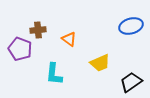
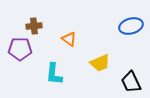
brown cross: moved 4 px left, 4 px up
purple pentagon: rotated 20 degrees counterclockwise
black trapezoid: rotated 80 degrees counterclockwise
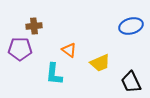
orange triangle: moved 11 px down
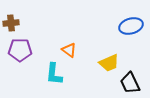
brown cross: moved 23 px left, 3 px up
purple pentagon: moved 1 px down
yellow trapezoid: moved 9 px right
black trapezoid: moved 1 px left, 1 px down
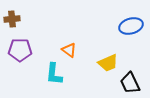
brown cross: moved 1 px right, 4 px up
yellow trapezoid: moved 1 px left
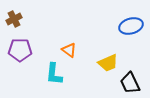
brown cross: moved 2 px right; rotated 21 degrees counterclockwise
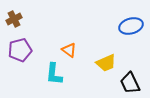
purple pentagon: rotated 15 degrees counterclockwise
yellow trapezoid: moved 2 px left
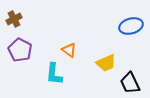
purple pentagon: rotated 30 degrees counterclockwise
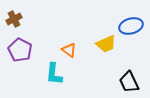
yellow trapezoid: moved 19 px up
black trapezoid: moved 1 px left, 1 px up
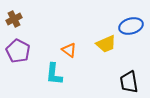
purple pentagon: moved 2 px left, 1 px down
black trapezoid: rotated 15 degrees clockwise
